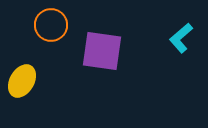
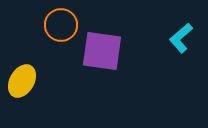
orange circle: moved 10 px right
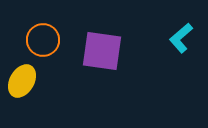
orange circle: moved 18 px left, 15 px down
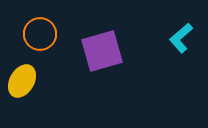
orange circle: moved 3 px left, 6 px up
purple square: rotated 24 degrees counterclockwise
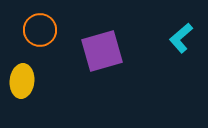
orange circle: moved 4 px up
yellow ellipse: rotated 24 degrees counterclockwise
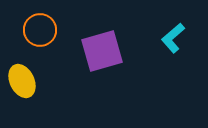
cyan L-shape: moved 8 px left
yellow ellipse: rotated 32 degrees counterclockwise
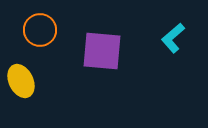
purple square: rotated 21 degrees clockwise
yellow ellipse: moved 1 px left
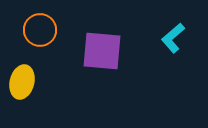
yellow ellipse: moved 1 px right, 1 px down; rotated 40 degrees clockwise
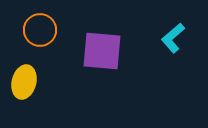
yellow ellipse: moved 2 px right
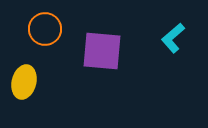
orange circle: moved 5 px right, 1 px up
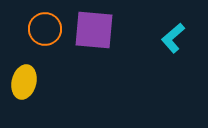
purple square: moved 8 px left, 21 px up
